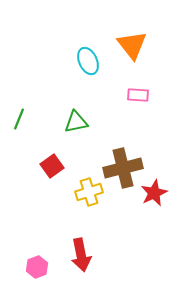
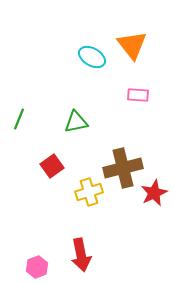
cyan ellipse: moved 4 px right, 4 px up; rotated 36 degrees counterclockwise
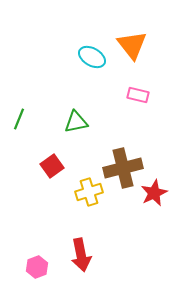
pink rectangle: rotated 10 degrees clockwise
